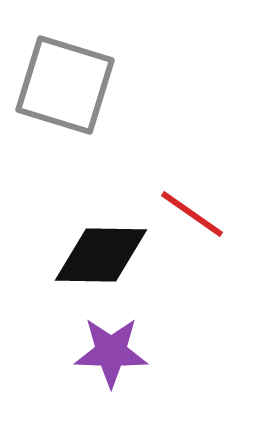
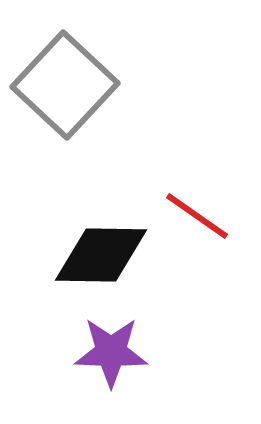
gray square: rotated 26 degrees clockwise
red line: moved 5 px right, 2 px down
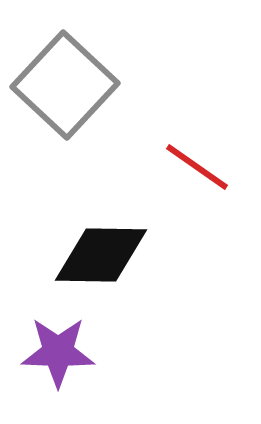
red line: moved 49 px up
purple star: moved 53 px left
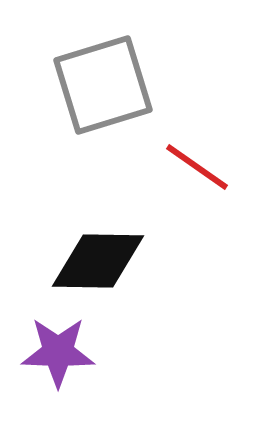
gray square: moved 38 px right; rotated 30 degrees clockwise
black diamond: moved 3 px left, 6 px down
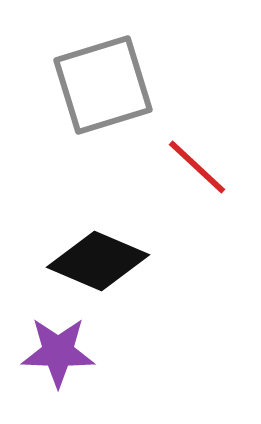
red line: rotated 8 degrees clockwise
black diamond: rotated 22 degrees clockwise
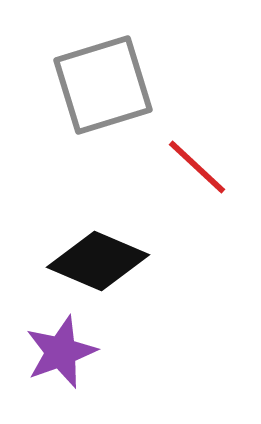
purple star: moved 3 px right; rotated 22 degrees counterclockwise
